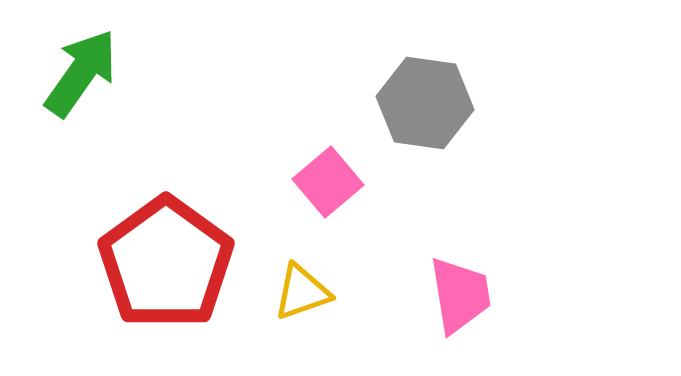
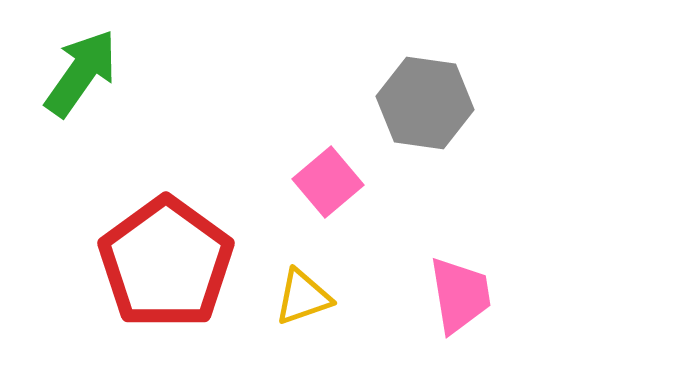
yellow triangle: moved 1 px right, 5 px down
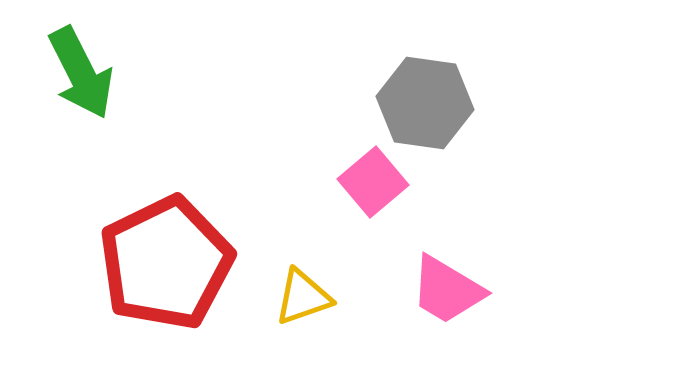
green arrow: rotated 118 degrees clockwise
pink square: moved 45 px right
red pentagon: rotated 10 degrees clockwise
pink trapezoid: moved 13 px left, 5 px up; rotated 130 degrees clockwise
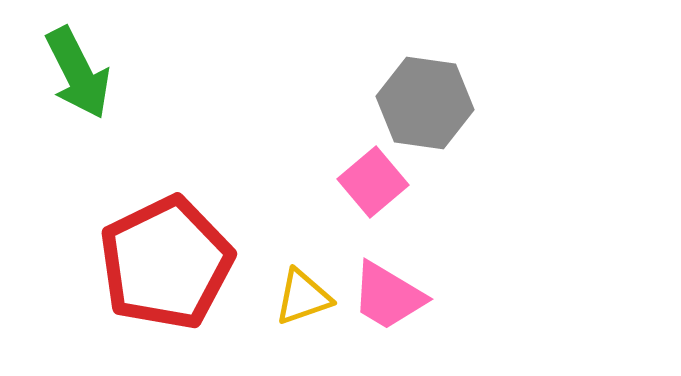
green arrow: moved 3 px left
pink trapezoid: moved 59 px left, 6 px down
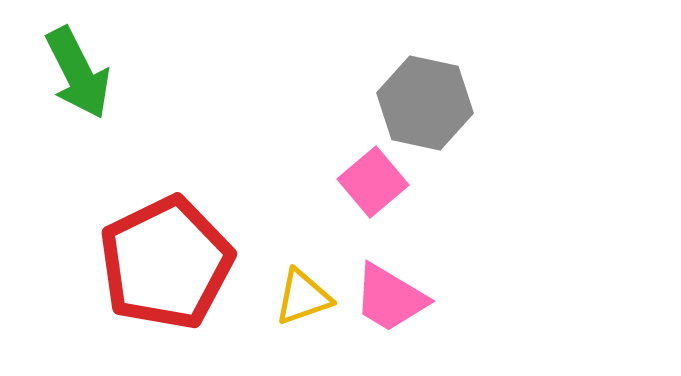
gray hexagon: rotated 4 degrees clockwise
pink trapezoid: moved 2 px right, 2 px down
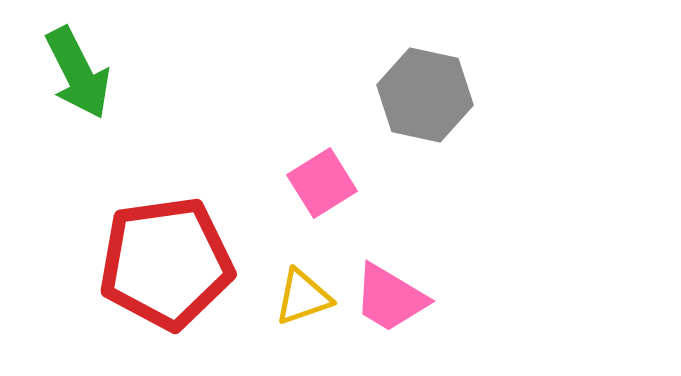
gray hexagon: moved 8 px up
pink square: moved 51 px left, 1 px down; rotated 8 degrees clockwise
red pentagon: rotated 18 degrees clockwise
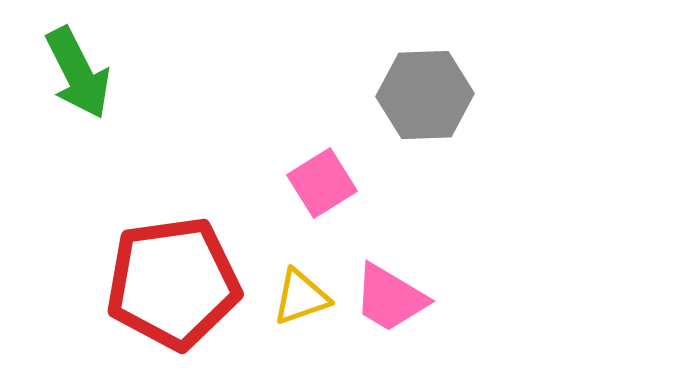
gray hexagon: rotated 14 degrees counterclockwise
red pentagon: moved 7 px right, 20 px down
yellow triangle: moved 2 px left
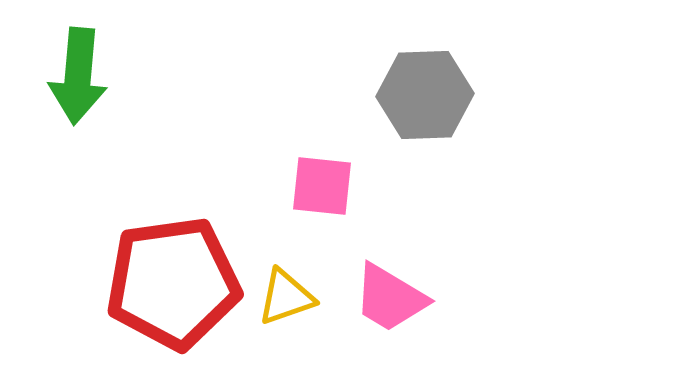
green arrow: moved 3 px down; rotated 32 degrees clockwise
pink square: moved 3 px down; rotated 38 degrees clockwise
yellow triangle: moved 15 px left
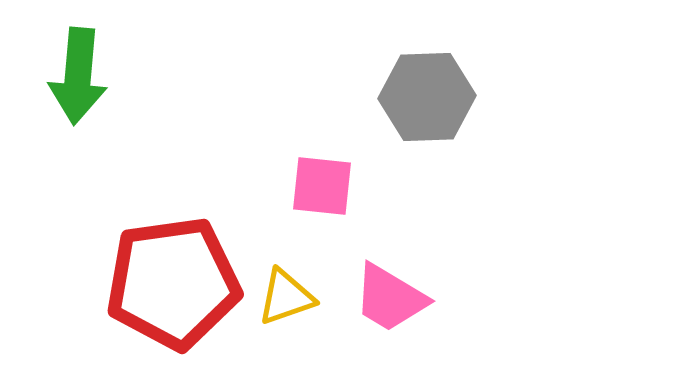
gray hexagon: moved 2 px right, 2 px down
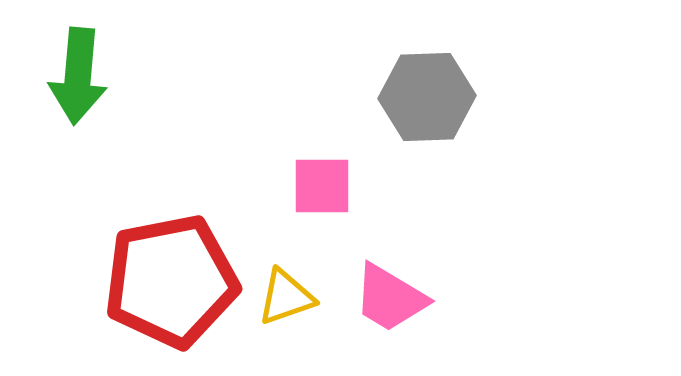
pink square: rotated 6 degrees counterclockwise
red pentagon: moved 2 px left, 2 px up; rotated 3 degrees counterclockwise
